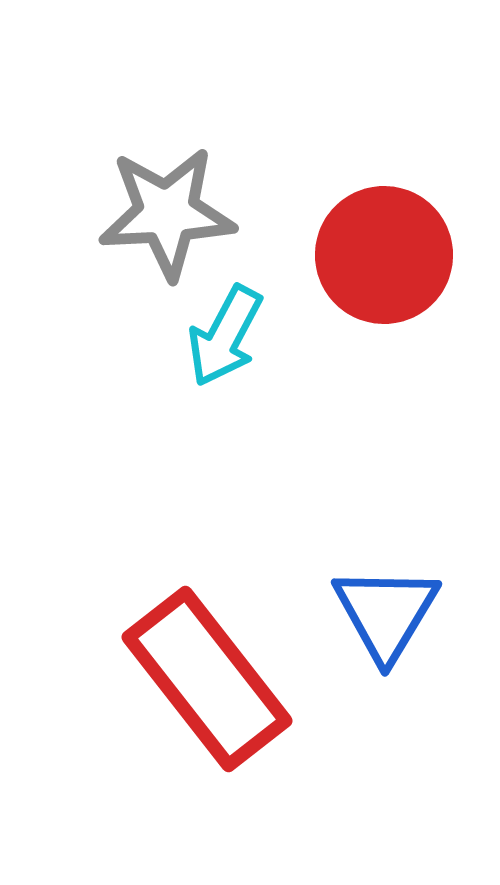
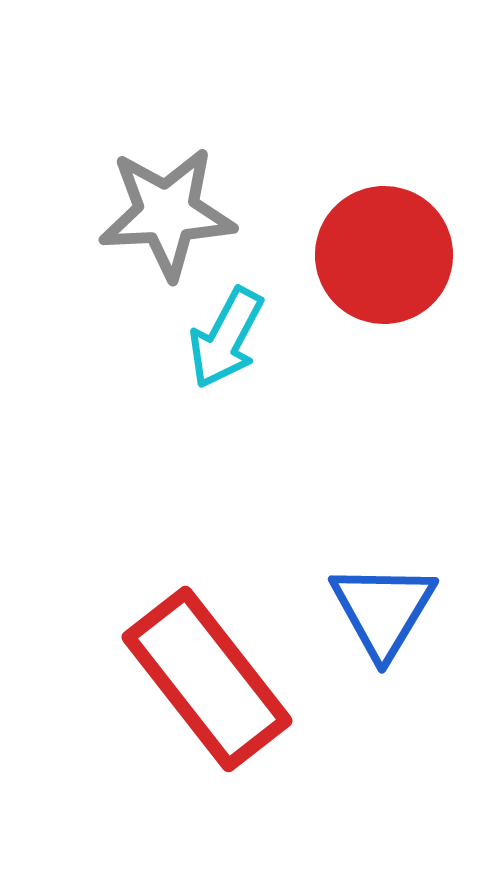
cyan arrow: moved 1 px right, 2 px down
blue triangle: moved 3 px left, 3 px up
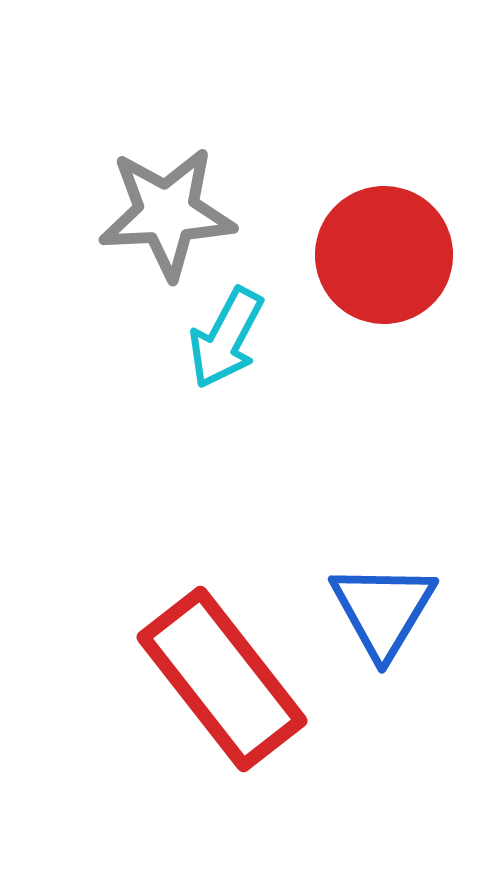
red rectangle: moved 15 px right
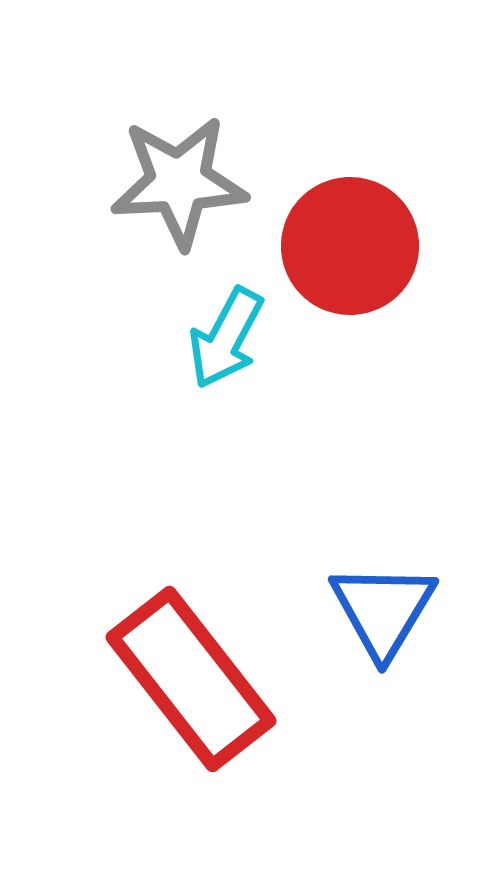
gray star: moved 12 px right, 31 px up
red circle: moved 34 px left, 9 px up
red rectangle: moved 31 px left
